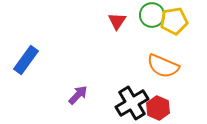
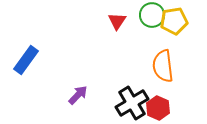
orange semicircle: rotated 60 degrees clockwise
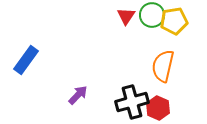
red triangle: moved 9 px right, 5 px up
orange semicircle: rotated 20 degrees clockwise
black cross: moved 1 px up; rotated 16 degrees clockwise
